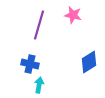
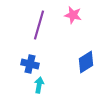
blue diamond: moved 3 px left
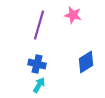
blue cross: moved 7 px right
cyan arrow: rotated 21 degrees clockwise
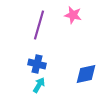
blue diamond: moved 12 px down; rotated 20 degrees clockwise
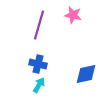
blue cross: moved 1 px right
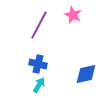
pink star: rotated 12 degrees clockwise
purple line: rotated 12 degrees clockwise
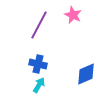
blue diamond: rotated 10 degrees counterclockwise
